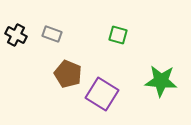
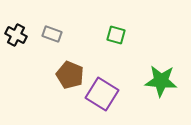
green square: moved 2 px left
brown pentagon: moved 2 px right, 1 px down
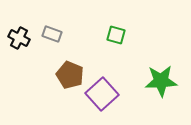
black cross: moved 3 px right, 3 px down
green star: rotated 8 degrees counterclockwise
purple square: rotated 16 degrees clockwise
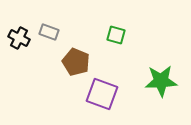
gray rectangle: moved 3 px left, 2 px up
brown pentagon: moved 6 px right, 13 px up
purple square: rotated 28 degrees counterclockwise
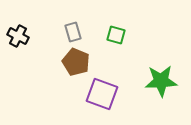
gray rectangle: moved 24 px right; rotated 54 degrees clockwise
black cross: moved 1 px left, 2 px up
